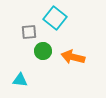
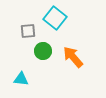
gray square: moved 1 px left, 1 px up
orange arrow: rotated 35 degrees clockwise
cyan triangle: moved 1 px right, 1 px up
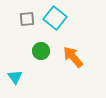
gray square: moved 1 px left, 12 px up
green circle: moved 2 px left
cyan triangle: moved 6 px left, 2 px up; rotated 49 degrees clockwise
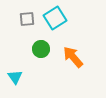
cyan square: rotated 20 degrees clockwise
green circle: moved 2 px up
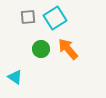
gray square: moved 1 px right, 2 px up
orange arrow: moved 5 px left, 8 px up
cyan triangle: rotated 21 degrees counterclockwise
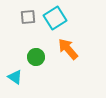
green circle: moved 5 px left, 8 px down
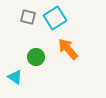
gray square: rotated 21 degrees clockwise
